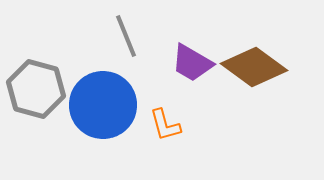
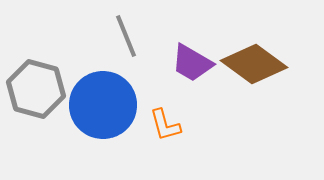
brown diamond: moved 3 px up
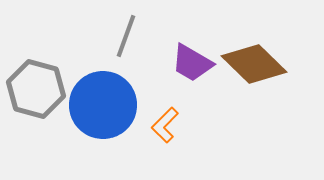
gray line: rotated 42 degrees clockwise
brown diamond: rotated 8 degrees clockwise
orange L-shape: rotated 60 degrees clockwise
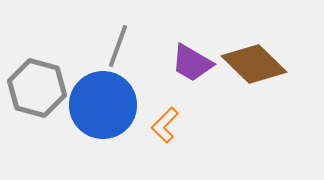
gray line: moved 8 px left, 10 px down
gray hexagon: moved 1 px right, 1 px up
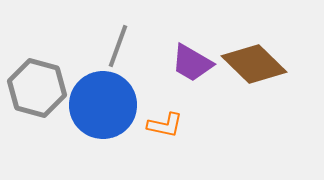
orange L-shape: rotated 123 degrees counterclockwise
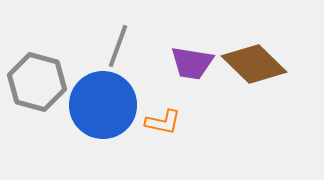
purple trapezoid: rotated 21 degrees counterclockwise
gray hexagon: moved 6 px up
orange L-shape: moved 2 px left, 3 px up
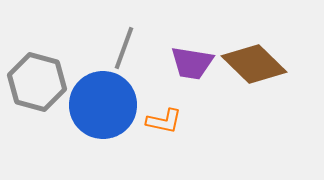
gray line: moved 6 px right, 2 px down
orange L-shape: moved 1 px right, 1 px up
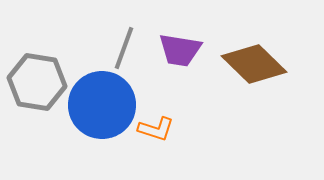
purple trapezoid: moved 12 px left, 13 px up
gray hexagon: rotated 6 degrees counterclockwise
blue circle: moved 1 px left
orange L-shape: moved 8 px left, 8 px down; rotated 6 degrees clockwise
